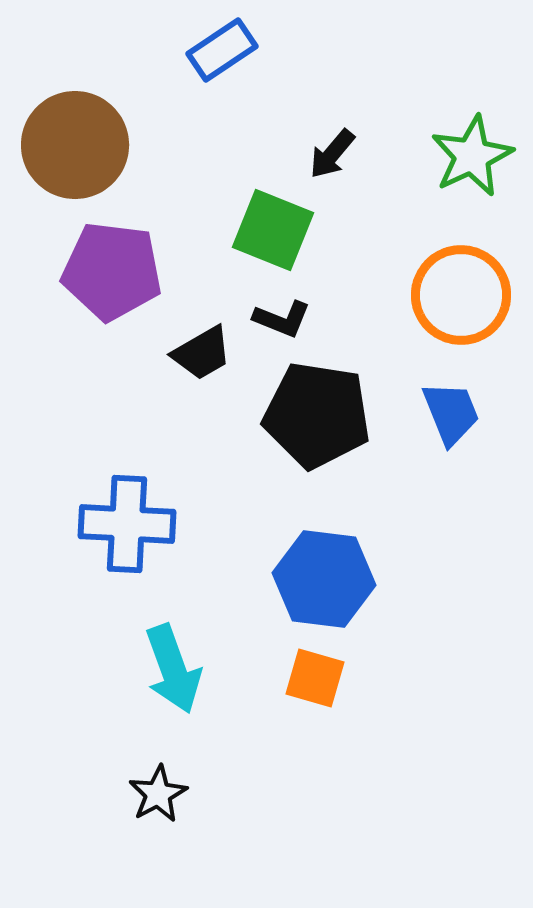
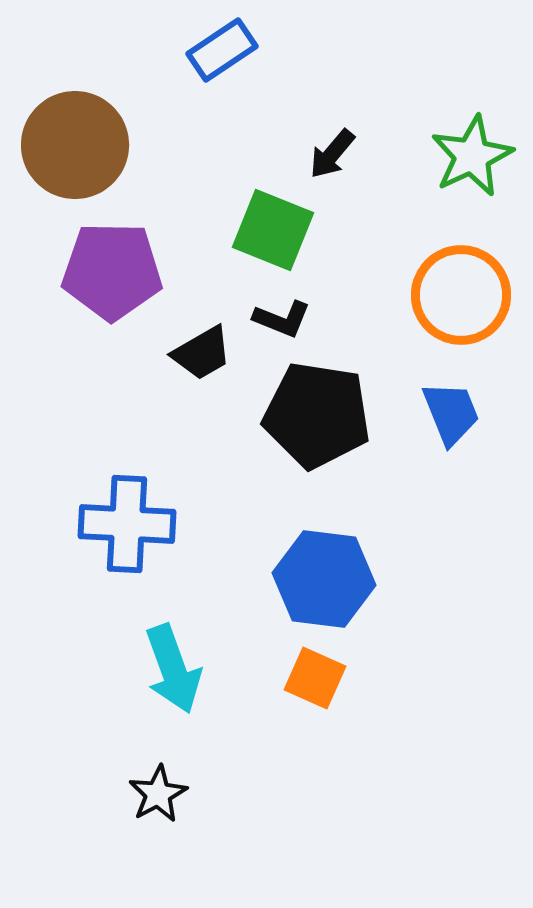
purple pentagon: rotated 6 degrees counterclockwise
orange square: rotated 8 degrees clockwise
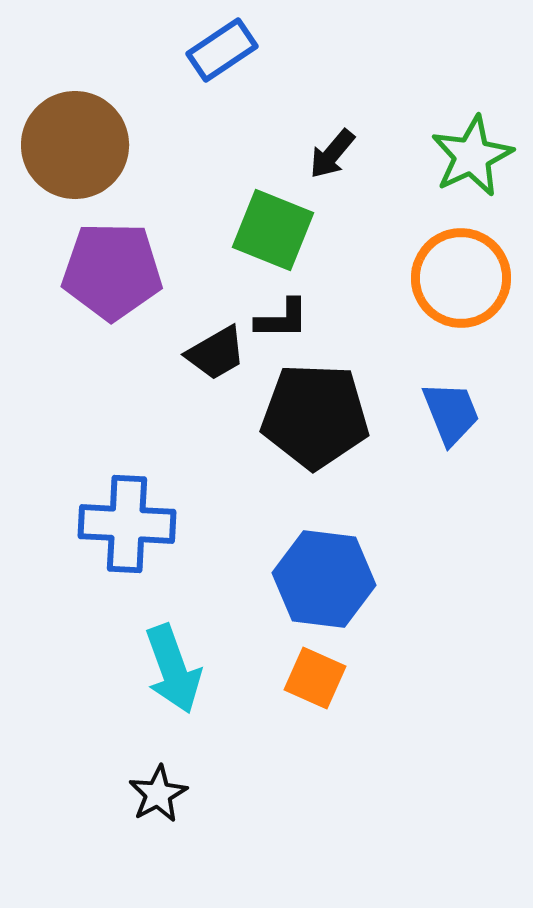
orange circle: moved 17 px up
black L-shape: rotated 22 degrees counterclockwise
black trapezoid: moved 14 px right
black pentagon: moved 2 px left, 1 px down; rotated 7 degrees counterclockwise
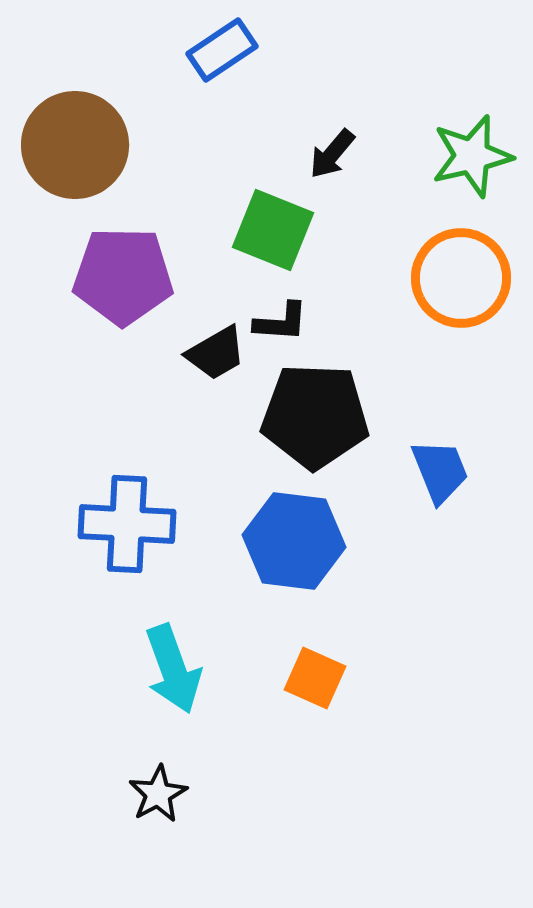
green star: rotated 12 degrees clockwise
purple pentagon: moved 11 px right, 5 px down
black L-shape: moved 1 px left, 3 px down; rotated 4 degrees clockwise
blue trapezoid: moved 11 px left, 58 px down
blue hexagon: moved 30 px left, 38 px up
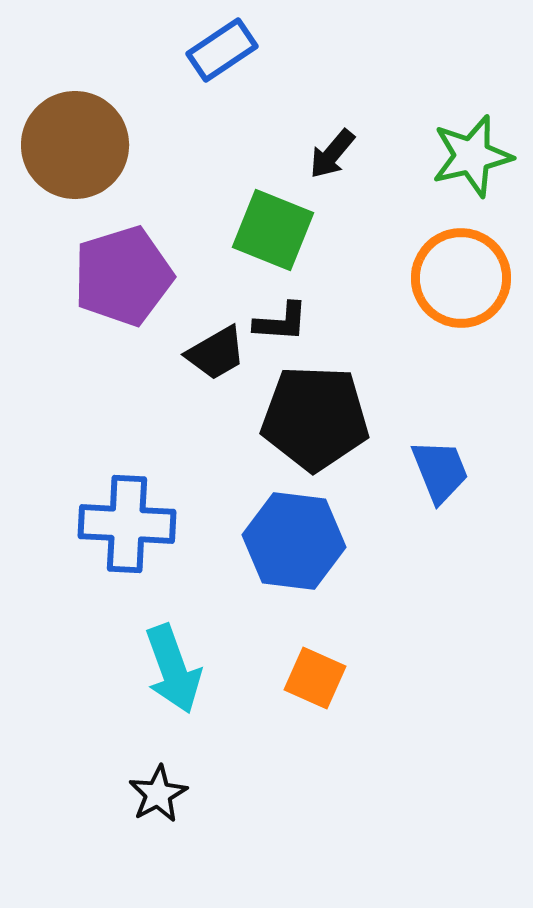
purple pentagon: rotated 18 degrees counterclockwise
black pentagon: moved 2 px down
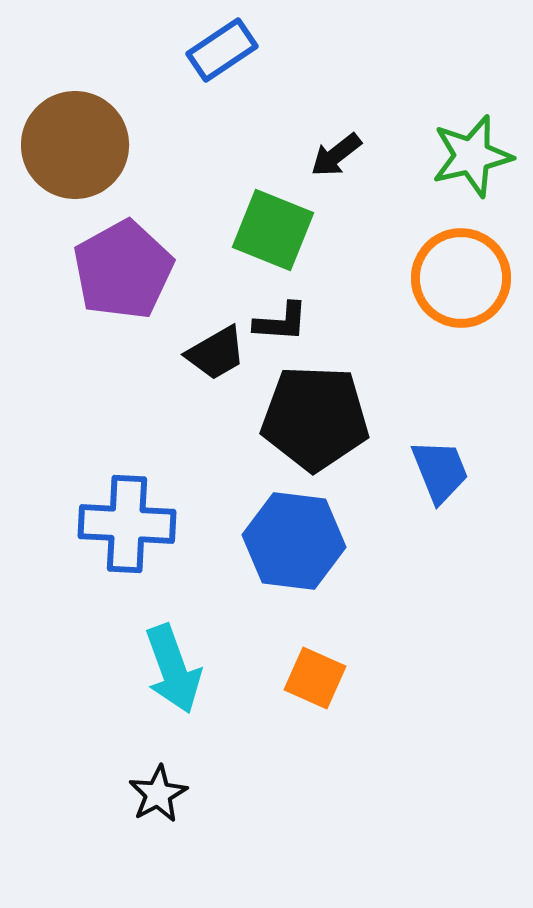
black arrow: moved 4 px right, 1 px down; rotated 12 degrees clockwise
purple pentagon: moved 6 px up; rotated 12 degrees counterclockwise
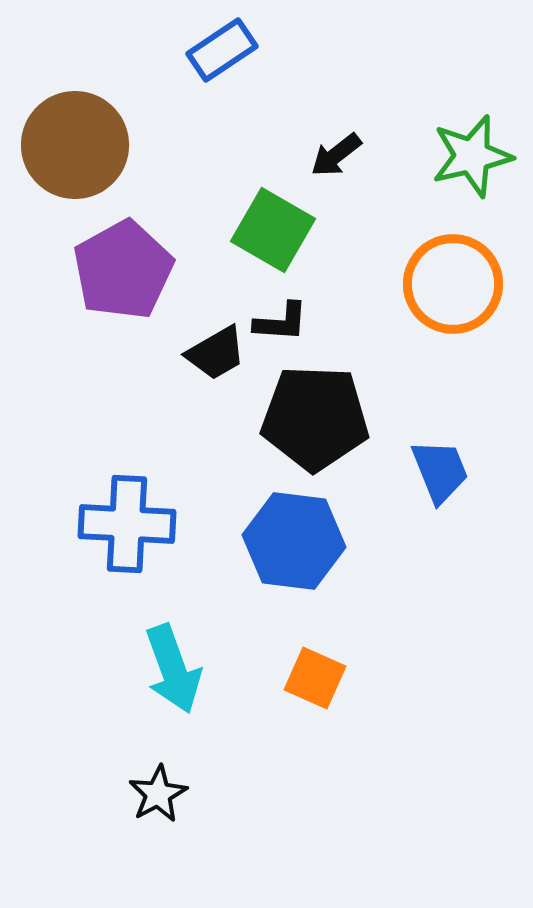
green square: rotated 8 degrees clockwise
orange circle: moved 8 px left, 6 px down
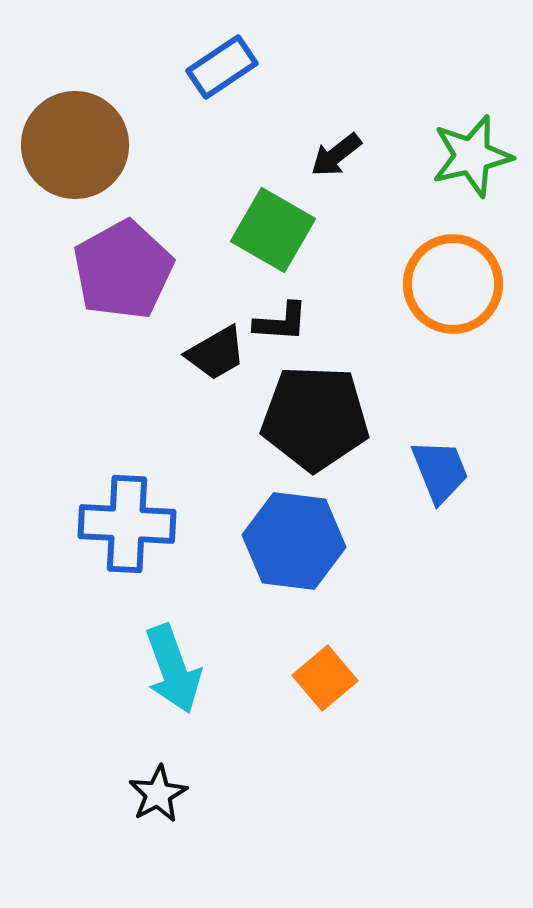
blue rectangle: moved 17 px down
orange square: moved 10 px right; rotated 26 degrees clockwise
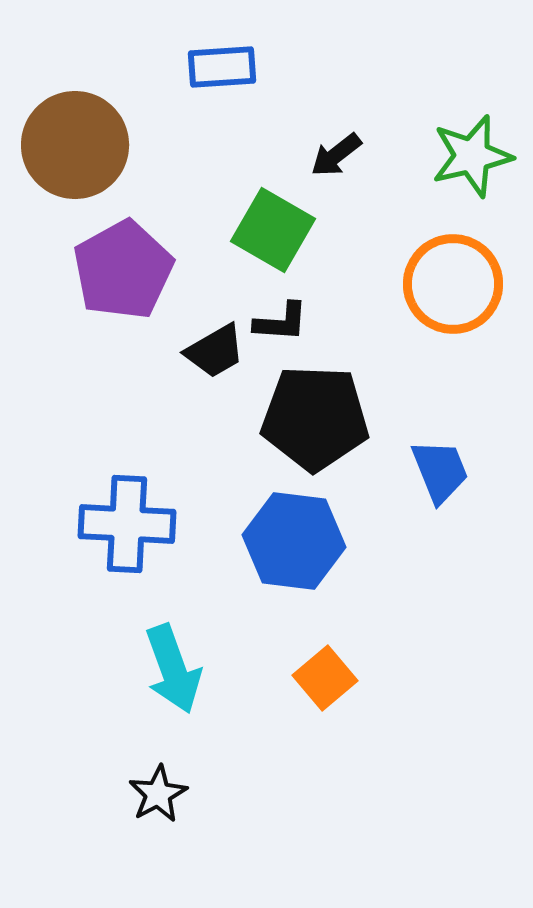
blue rectangle: rotated 30 degrees clockwise
black trapezoid: moved 1 px left, 2 px up
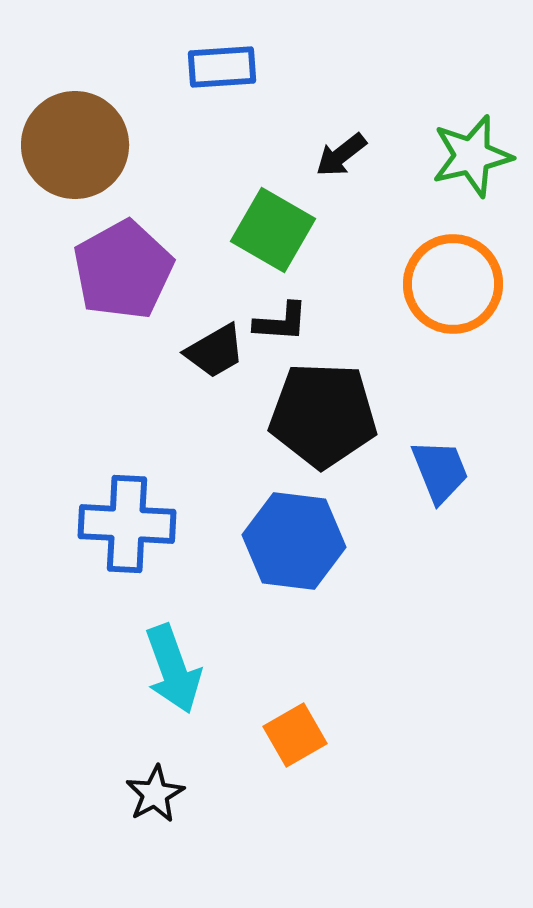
black arrow: moved 5 px right
black pentagon: moved 8 px right, 3 px up
orange square: moved 30 px left, 57 px down; rotated 10 degrees clockwise
black star: moved 3 px left
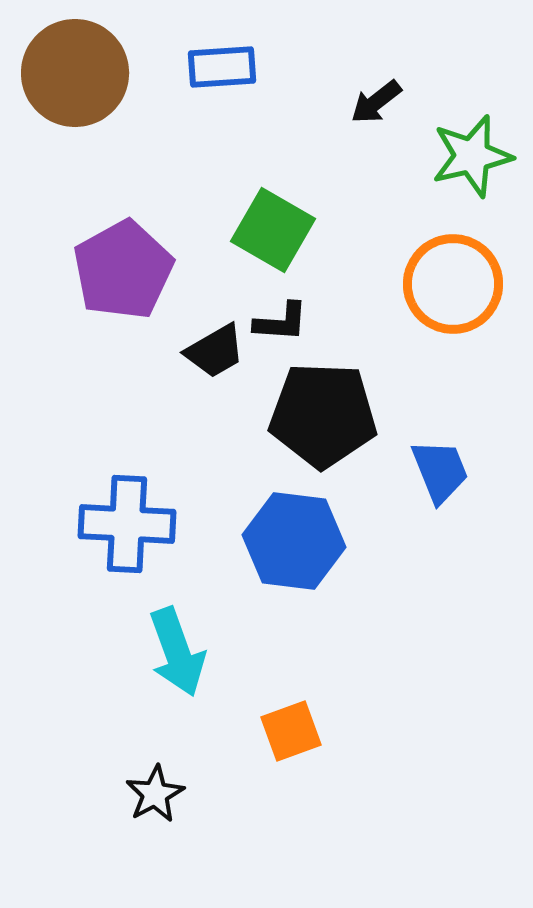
brown circle: moved 72 px up
black arrow: moved 35 px right, 53 px up
cyan arrow: moved 4 px right, 17 px up
orange square: moved 4 px left, 4 px up; rotated 10 degrees clockwise
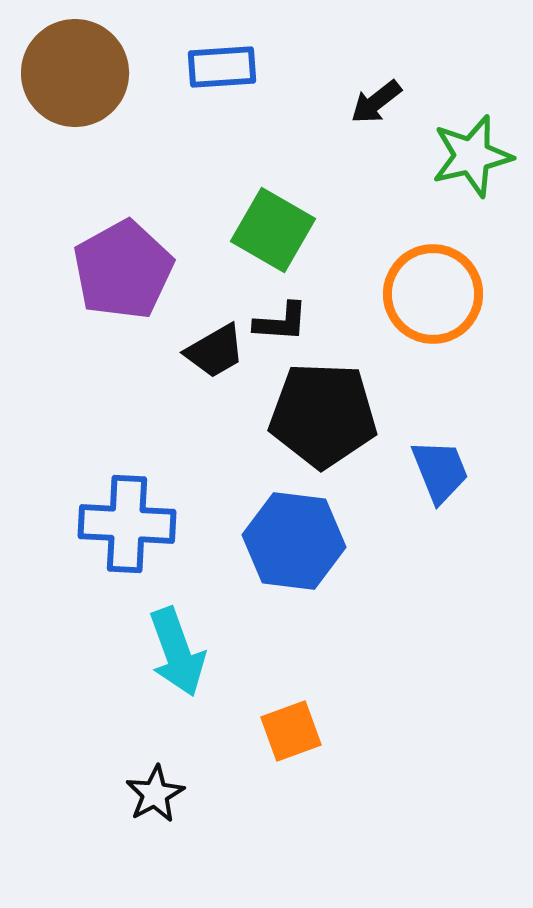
orange circle: moved 20 px left, 10 px down
